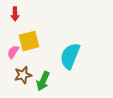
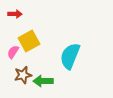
red arrow: rotated 88 degrees counterclockwise
yellow square: rotated 15 degrees counterclockwise
green arrow: rotated 66 degrees clockwise
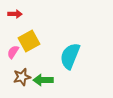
brown star: moved 1 px left, 2 px down
green arrow: moved 1 px up
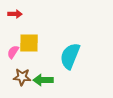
yellow square: moved 2 px down; rotated 30 degrees clockwise
brown star: rotated 18 degrees clockwise
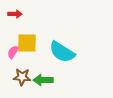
yellow square: moved 2 px left
cyan semicircle: moved 8 px left, 4 px up; rotated 80 degrees counterclockwise
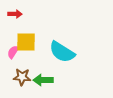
yellow square: moved 1 px left, 1 px up
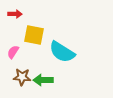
yellow square: moved 8 px right, 7 px up; rotated 10 degrees clockwise
